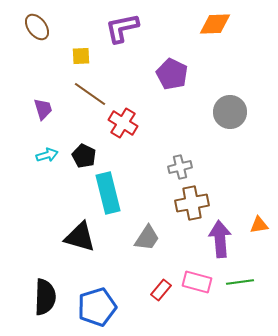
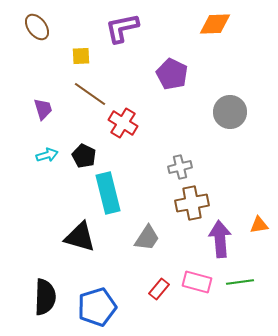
red rectangle: moved 2 px left, 1 px up
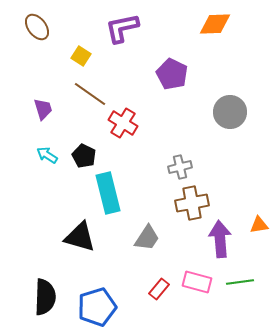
yellow square: rotated 36 degrees clockwise
cyan arrow: rotated 130 degrees counterclockwise
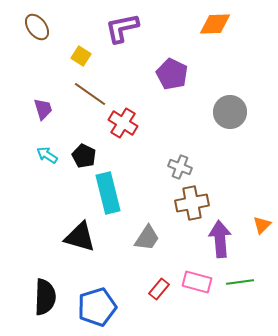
gray cross: rotated 35 degrees clockwise
orange triangle: moved 3 px right; rotated 36 degrees counterclockwise
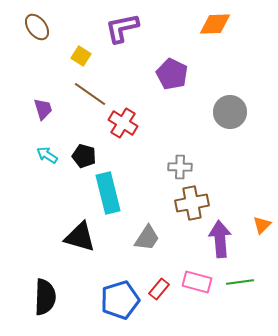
black pentagon: rotated 10 degrees counterclockwise
gray cross: rotated 20 degrees counterclockwise
blue pentagon: moved 23 px right, 7 px up
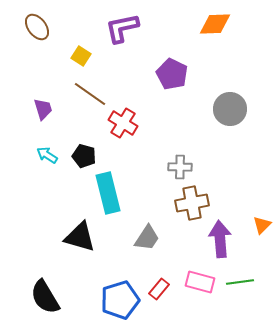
gray circle: moved 3 px up
pink rectangle: moved 3 px right
black semicircle: rotated 147 degrees clockwise
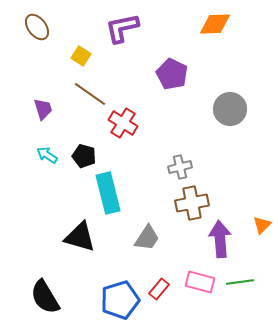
gray cross: rotated 15 degrees counterclockwise
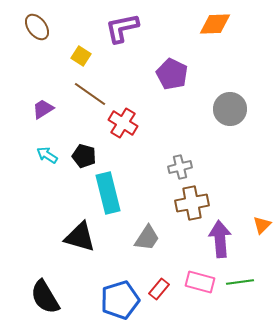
purple trapezoid: rotated 105 degrees counterclockwise
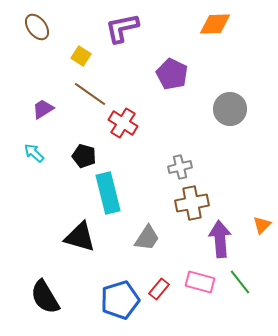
cyan arrow: moved 13 px left, 2 px up; rotated 10 degrees clockwise
green line: rotated 60 degrees clockwise
